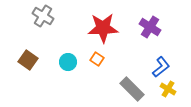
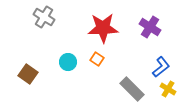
gray cross: moved 1 px right, 1 px down
brown square: moved 14 px down
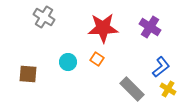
brown square: rotated 30 degrees counterclockwise
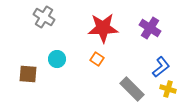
purple cross: moved 1 px down
cyan circle: moved 11 px left, 3 px up
yellow cross: rotated 14 degrees counterclockwise
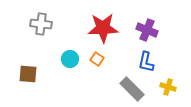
gray cross: moved 3 px left, 7 px down; rotated 25 degrees counterclockwise
purple cross: moved 3 px left, 2 px down; rotated 10 degrees counterclockwise
cyan circle: moved 13 px right
blue L-shape: moved 15 px left, 5 px up; rotated 140 degrees clockwise
yellow cross: moved 2 px up
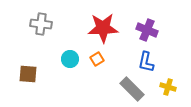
orange square: rotated 24 degrees clockwise
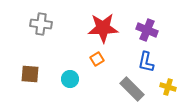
cyan circle: moved 20 px down
brown square: moved 2 px right
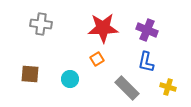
gray rectangle: moved 5 px left, 1 px up
